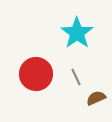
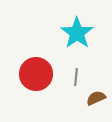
gray line: rotated 30 degrees clockwise
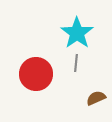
gray line: moved 14 px up
